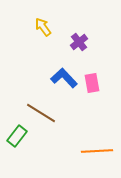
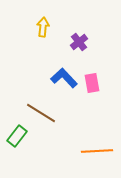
yellow arrow: rotated 42 degrees clockwise
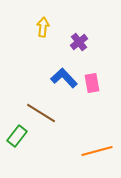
orange line: rotated 12 degrees counterclockwise
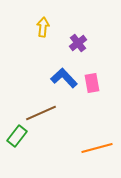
purple cross: moved 1 px left, 1 px down
brown line: rotated 56 degrees counterclockwise
orange line: moved 3 px up
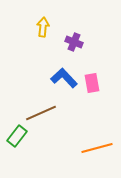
purple cross: moved 4 px left, 1 px up; rotated 30 degrees counterclockwise
